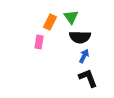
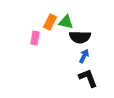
green triangle: moved 5 px left, 5 px down; rotated 42 degrees counterclockwise
pink rectangle: moved 4 px left, 4 px up
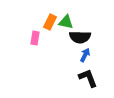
blue arrow: moved 1 px right, 1 px up
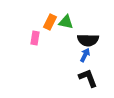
black semicircle: moved 8 px right, 3 px down
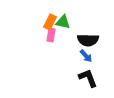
green triangle: moved 3 px left
pink rectangle: moved 16 px right, 3 px up
blue arrow: moved 1 px right, 1 px down; rotated 112 degrees clockwise
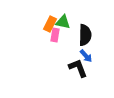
orange rectangle: moved 2 px down
pink rectangle: moved 4 px right
black semicircle: moved 3 px left, 5 px up; rotated 90 degrees counterclockwise
black L-shape: moved 10 px left, 10 px up
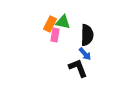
black semicircle: moved 2 px right
blue arrow: moved 1 px left, 2 px up
